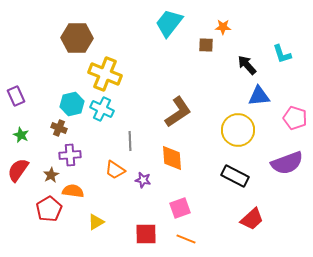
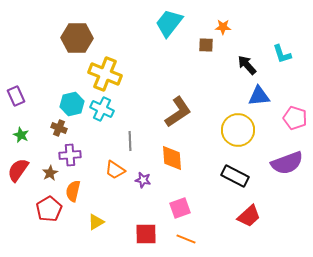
brown star: moved 1 px left, 2 px up
orange semicircle: rotated 85 degrees counterclockwise
red trapezoid: moved 3 px left, 3 px up
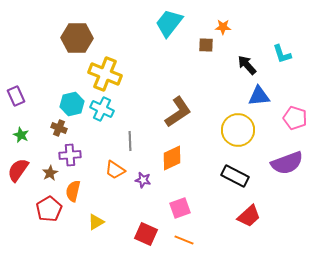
orange diamond: rotated 68 degrees clockwise
red square: rotated 25 degrees clockwise
orange line: moved 2 px left, 1 px down
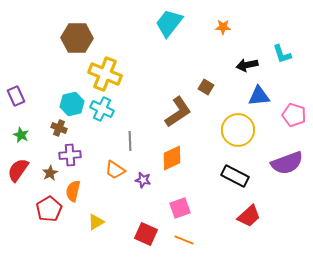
brown square: moved 42 px down; rotated 28 degrees clockwise
black arrow: rotated 60 degrees counterclockwise
pink pentagon: moved 1 px left, 3 px up
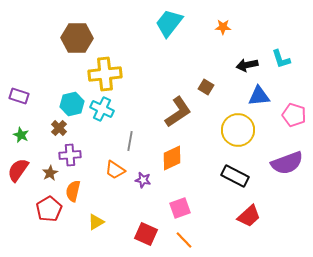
cyan L-shape: moved 1 px left, 5 px down
yellow cross: rotated 28 degrees counterclockwise
purple rectangle: moved 3 px right; rotated 48 degrees counterclockwise
brown cross: rotated 21 degrees clockwise
gray line: rotated 12 degrees clockwise
orange line: rotated 24 degrees clockwise
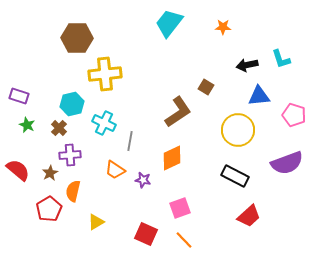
cyan cross: moved 2 px right, 14 px down
green star: moved 6 px right, 10 px up
red semicircle: rotated 95 degrees clockwise
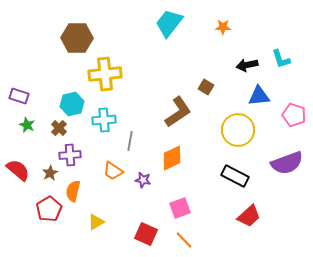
cyan cross: moved 3 px up; rotated 30 degrees counterclockwise
orange trapezoid: moved 2 px left, 1 px down
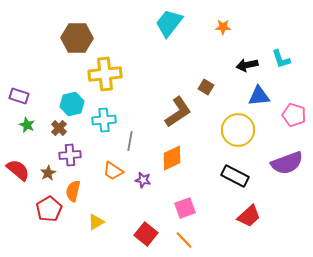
brown star: moved 2 px left
pink square: moved 5 px right
red square: rotated 15 degrees clockwise
